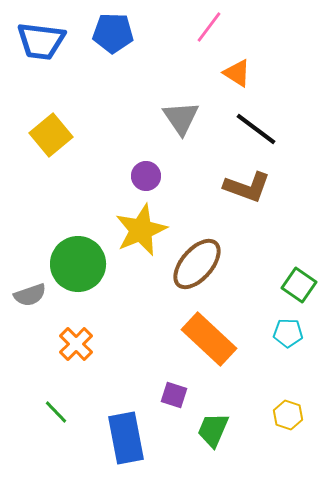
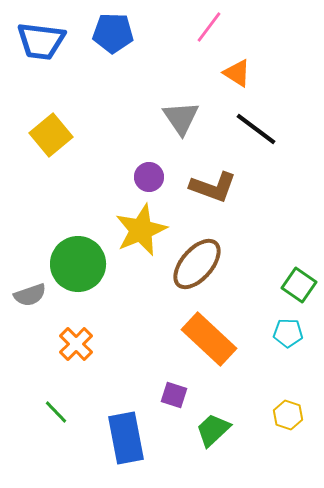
purple circle: moved 3 px right, 1 px down
brown L-shape: moved 34 px left
green trapezoid: rotated 24 degrees clockwise
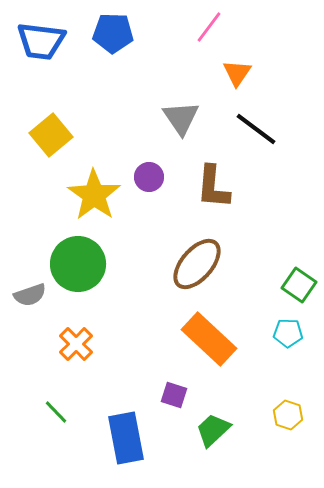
orange triangle: rotated 32 degrees clockwise
brown L-shape: rotated 75 degrees clockwise
yellow star: moved 47 px left, 35 px up; rotated 14 degrees counterclockwise
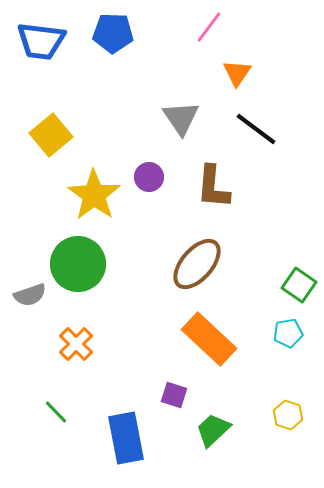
cyan pentagon: rotated 12 degrees counterclockwise
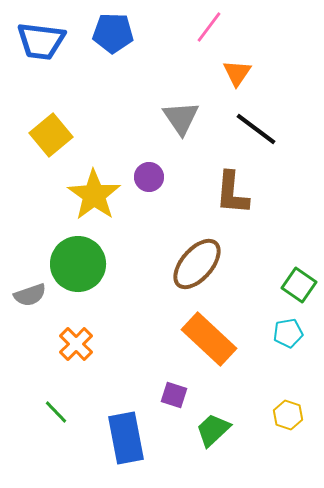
brown L-shape: moved 19 px right, 6 px down
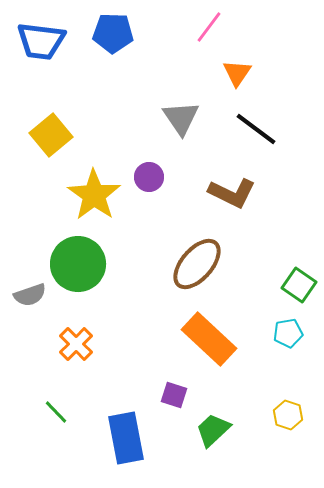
brown L-shape: rotated 69 degrees counterclockwise
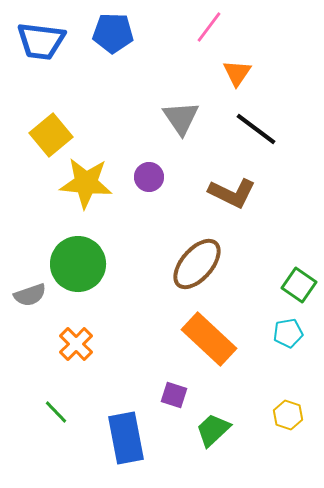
yellow star: moved 8 px left, 12 px up; rotated 30 degrees counterclockwise
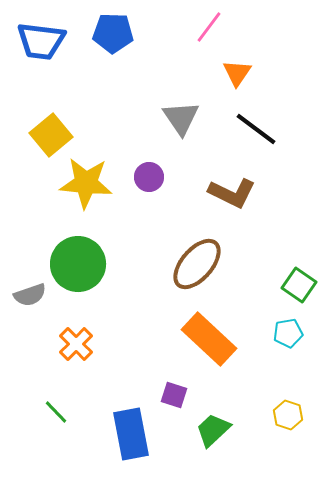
blue rectangle: moved 5 px right, 4 px up
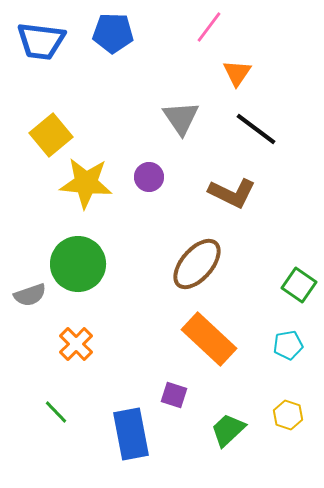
cyan pentagon: moved 12 px down
green trapezoid: moved 15 px right
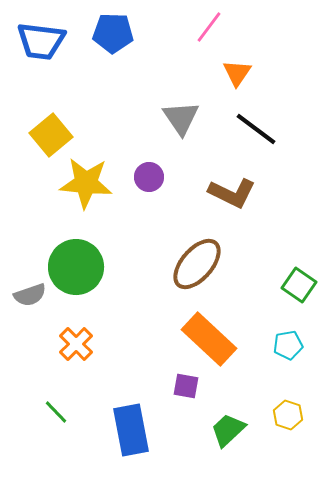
green circle: moved 2 px left, 3 px down
purple square: moved 12 px right, 9 px up; rotated 8 degrees counterclockwise
blue rectangle: moved 4 px up
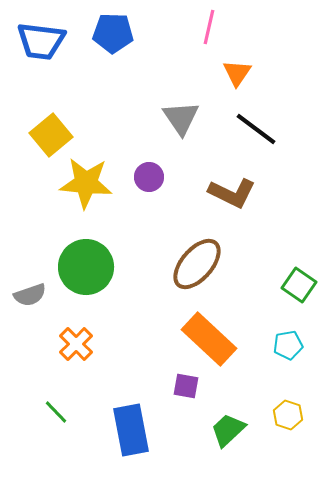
pink line: rotated 24 degrees counterclockwise
green circle: moved 10 px right
